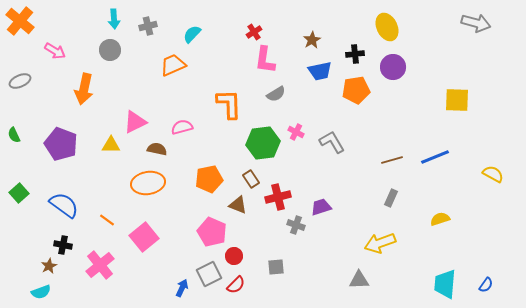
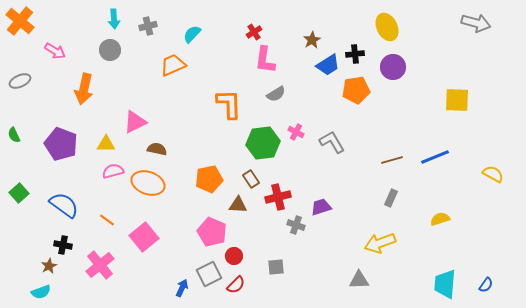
blue trapezoid at (320, 71): moved 8 px right, 6 px up; rotated 20 degrees counterclockwise
pink semicircle at (182, 127): moved 69 px left, 44 px down
yellow triangle at (111, 145): moved 5 px left, 1 px up
orange ellipse at (148, 183): rotated 28 degrees clockwise
brown triangle at (238, 205): rotated 18 degrees counterclockwise
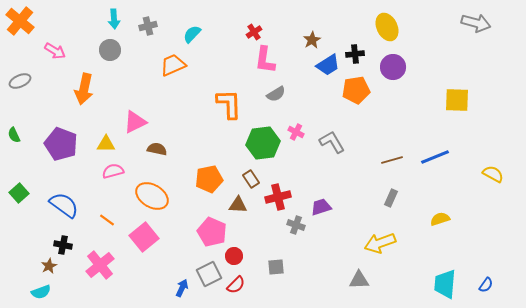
orange ellipse at (148, 183): moved 4 px right, 13 px down; rotated 12 degrees clockwise
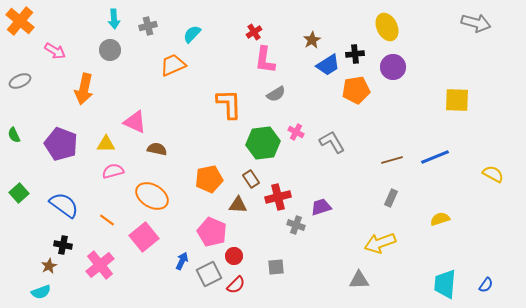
pink triangle at (135, 122): rotated 50 degrees clockwise
blue arrow at (182, 288): moved 27 px up
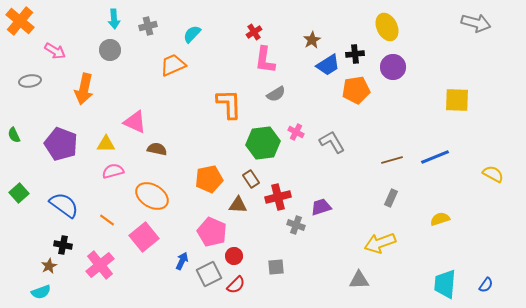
gray ellipse at (20, 81): moved 10 px right; rotated 15 degrees clockwise
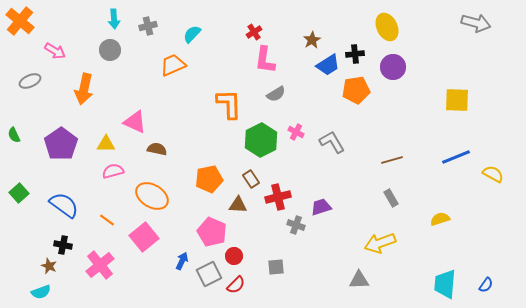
gray ellipse at (30, 81): rotated 15 degrees counterclockwise
green hexagon at (263, 143): moved 2 px left, 3 px up; rotated 20 degrees counterclockwise
purple pentagon at (61, 144): rotated 16 degrees clockwise
blue line at (435, 157): moved 21 px right
gray rectangle at (391, 198): rotated 54 degrees counterclockwise
brown star at (49, 266): rotated 21 degrees counterclockwise
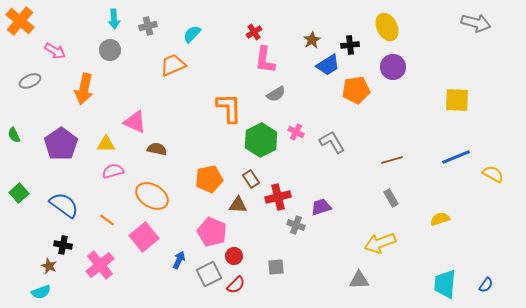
black cross at (355, 54): moved 5 px left, 9 px up
orange L-shape at (229, 104): moved 4 px down
blue arrow at (182, 261): moved 3 px left, 1 px up
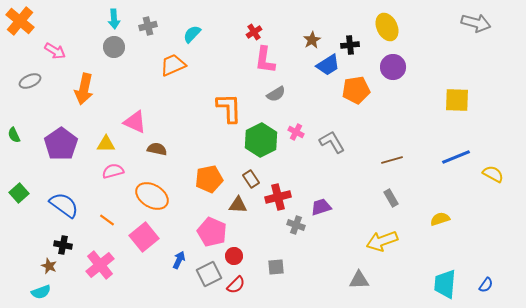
gray circle at (110, 50): moved 4 px right, 3 px up
yellow arrow at (380, 243): moved 2 px right, 2 px up
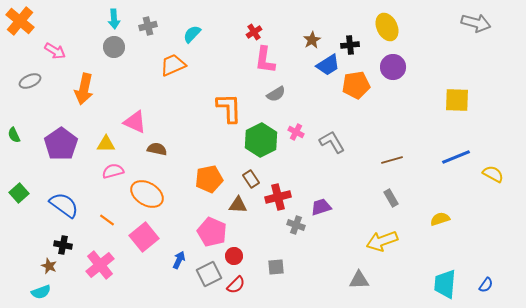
orange pentagon at (356, 90): moved 5 px up
orange ellipse at (152, 196): moved 5 px left, 2 px up
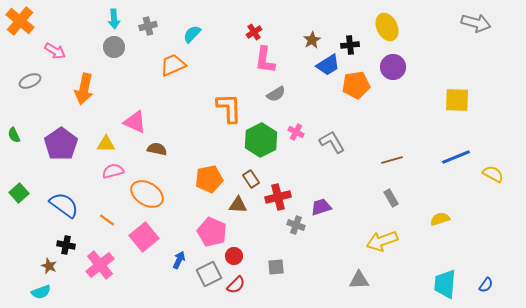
black cross at (63, 245): moved 3 px right
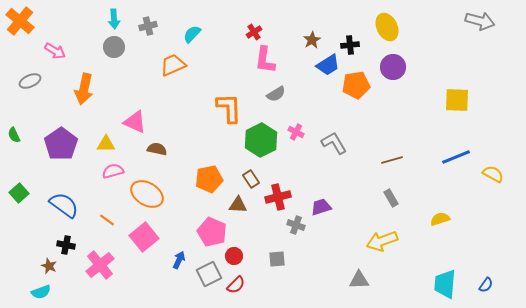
gray arrow at (476, 23): moved 4 px right, 2 px up
gray L-shape at (332, 142): moved 2 px right, 1 px down
gray square at (276, 267): moved 1 px right, 8 px up
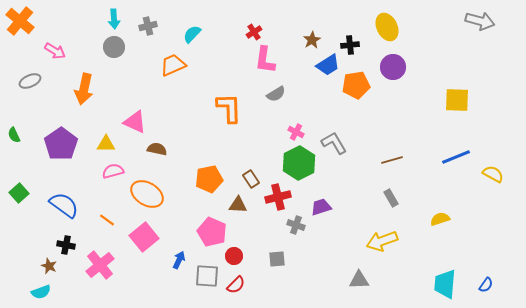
green hexagon at (261, 140): moved 38 px right, 23 px down
gray square at (209, 274): moved 2 px left, 2 px down; rotated 30 degrees clockwise
